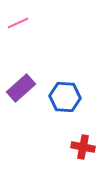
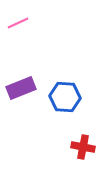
purple rectangle: rotated 20 degrees clockwise
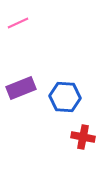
red cross: moved 10 px up
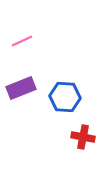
pink line: moved 4 px right, 18 px down
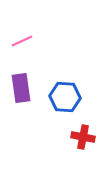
purple rectangle: rotated 76 degrees counterclockwise
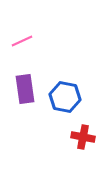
purple rectangle: moved 4 px right, 1 px down
blue hexagon: rotated 8 degrees clockwise
